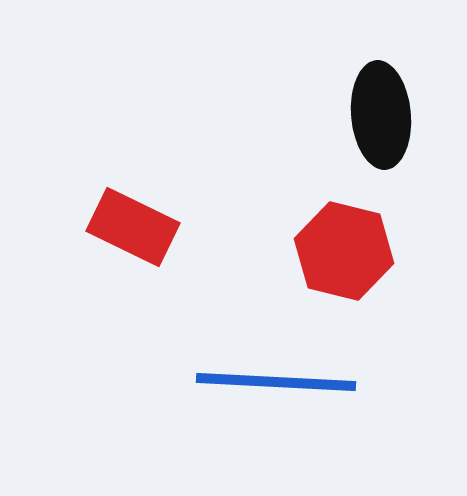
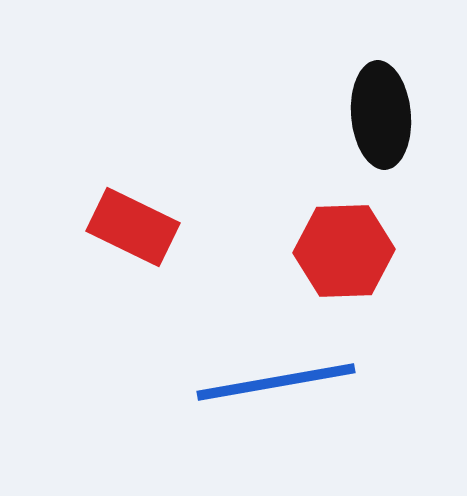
red hexagon: rotated 16 degrees counterclockwise
blue line: rotated 13 degrees counterclockwise
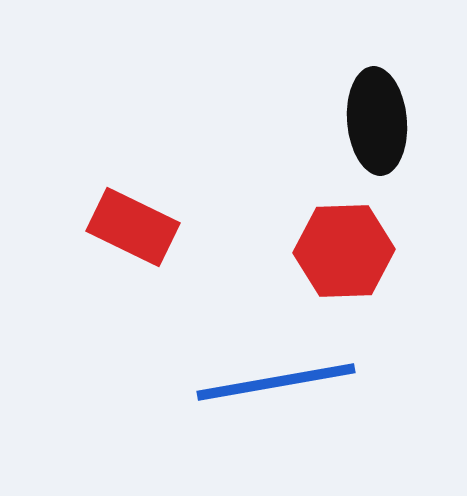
black ellipse: moved 4 px left, 6 px down
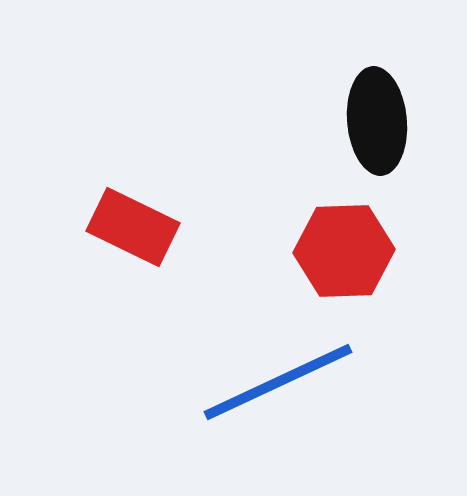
blue line: moved 2 px right; rotated 15 degrees counterclockwise
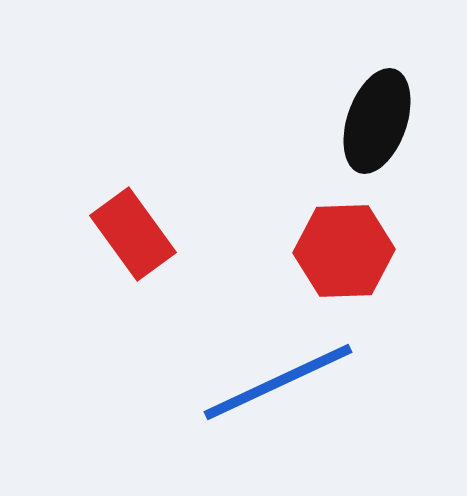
black ellipse: rotated 24 degrees clockwise
red rectangle: moved 7 px down; rotated 28 degrees clockwise
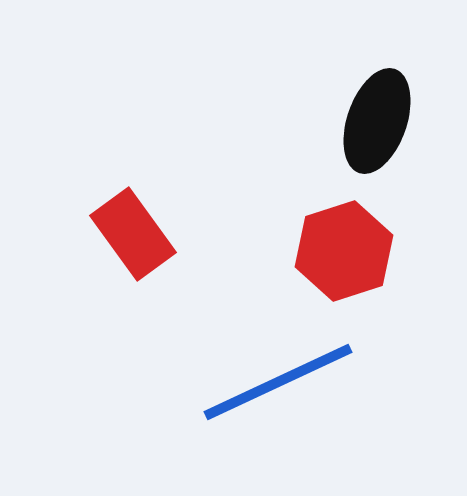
red hexagon: rotated 16 degrees counterclockwise
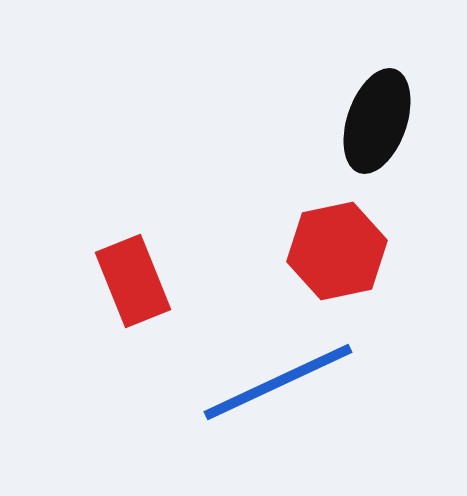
red rectangle: moved 47 px down; rotated 14 degrees clockwise
red hexagon: moved 7 px left; rotated 6 degrees clockwise
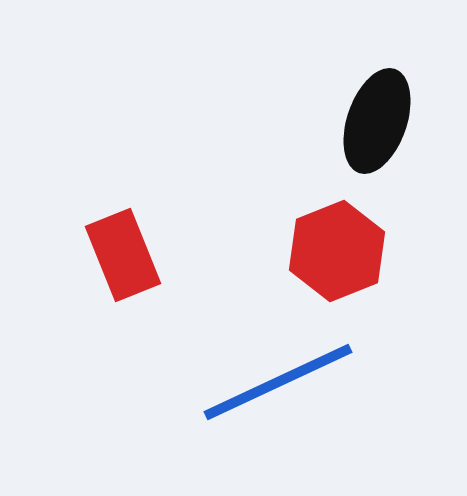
red hexagon: rotated 10 degrees counterclockwise
red rectangle: moved 10 px left, 26 px up
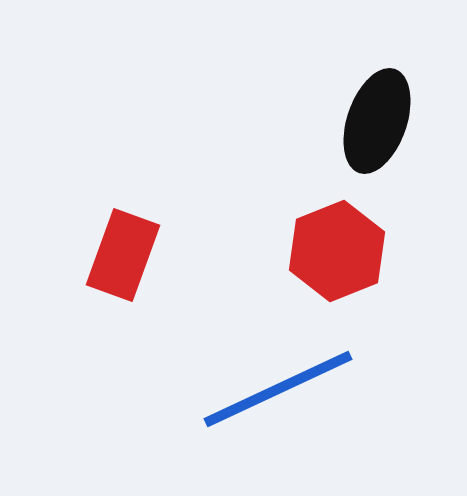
red rectangle: rotated 42 degrees clockwise
blue line: moved 7 px down
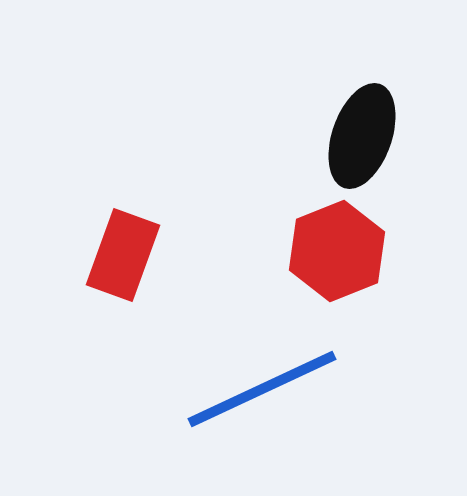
black ellipse: moved 15 px left, 15 px down
blue line: moved 16 px left
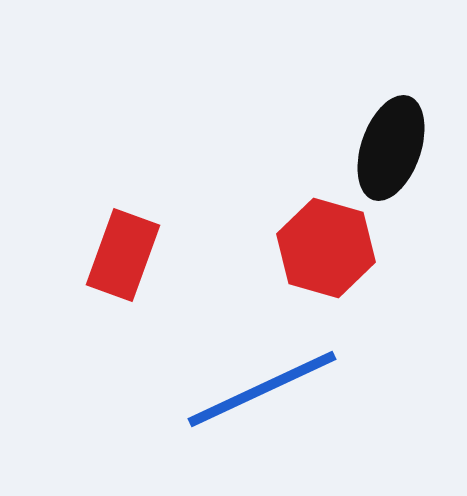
black ellipse: moved 29 px right, 12 px down
red hexagon: moved 11 px left, 3 px up; rotated 22 degrees counterclockwise
